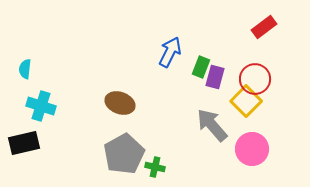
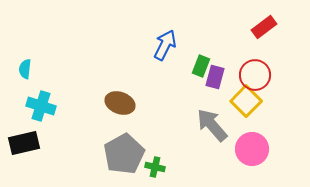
blue arrow: moved 5 px left, 7 px up
green rectangle: moved 1 px up
red circle: moved 4 px up
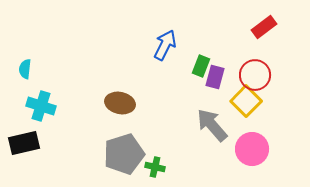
brown ellipse: rotated 8 degrees counterclockwise
gray pentagon: rotated 12 degrees clockwise
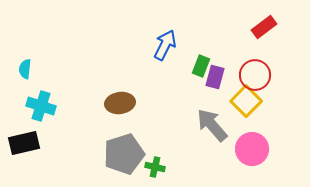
brown ellipse: rotated 20 degrees counterclockwise
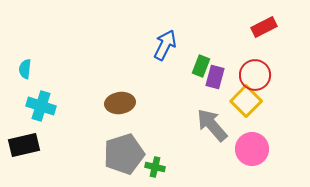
red rectangle: rotated 10 degrees clockwise
black rectangle: moved 2 px down
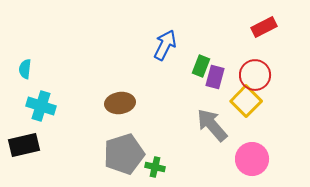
pink circle: moved 10 px down
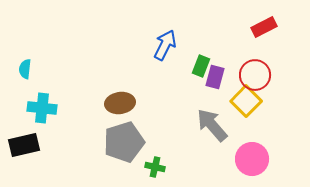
cyan cross: moved 1 px right, 2 px down; rotated 12 degrees counterclockwise
gray pentagon: moved 12 px up
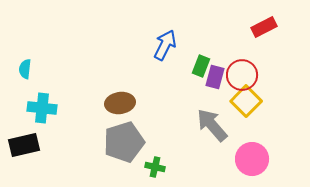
red circle: moved 13 px left
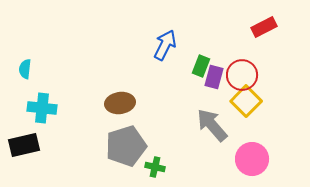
purple rectangle: moved 1 px left
gray pentagon: moved 2 px right, 4 px down
